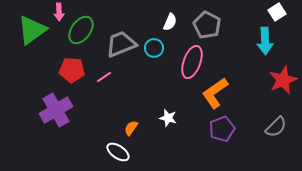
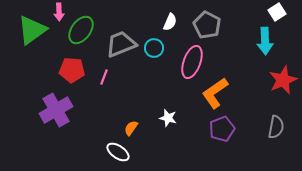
pink line: rotated 35 degrees counterclockwise
gray semicircle: rotated 35 degrees counterclockwise
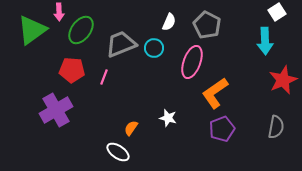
white semicircle: moved 1 px left
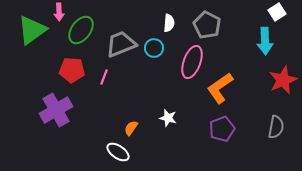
white semicircle: moved 1 px down; rotated 18 degrees counterclockwise
orange L-shape: moved 5 px right, 5 px up
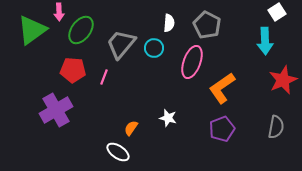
gray trapezoid: rotated 28 degrees counterclockwise
red pentagon: moved 1 px right
orange L-shape: moved 2 px right
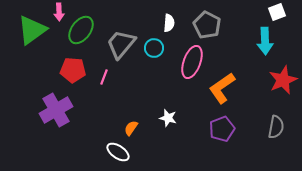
white square: rotated 12 degrees clockwise
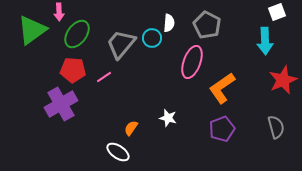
green ellipse: moved 4 px left, 4 px down
cyan circle: moved 2 px left, 10 px up
pink line: rotated 35 degrees clockwise
purple cross: moved 5 px right, 6 px up
gray semicircle: rotated 25 degrees counterclockwise
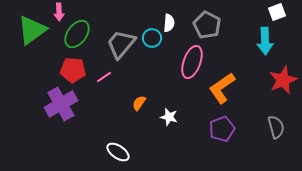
white star: moved 1 px right, 1 px up
orange semicircle: moved 8 px right, 25 px up
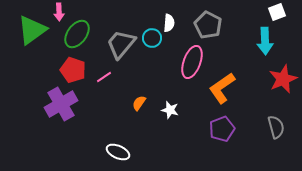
gray pentagon: moved 1 px right
red pentagon: rotated 15 degrees clockwise
red star: moved 1 px up
white star: moved 1 px right, 7 px up
white ellipse: rotated 10 degrees counterclockwise
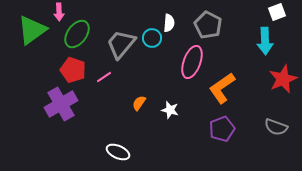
gray semicircle: rotated 125 degrees clockwise
